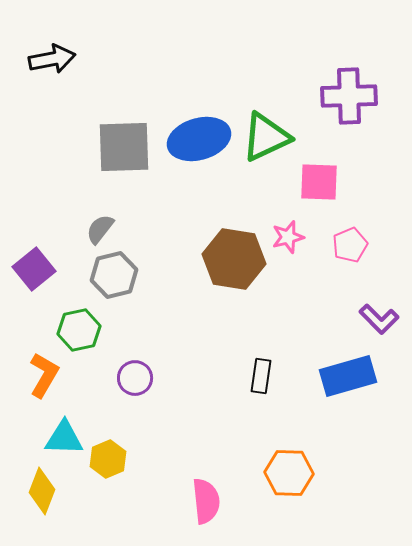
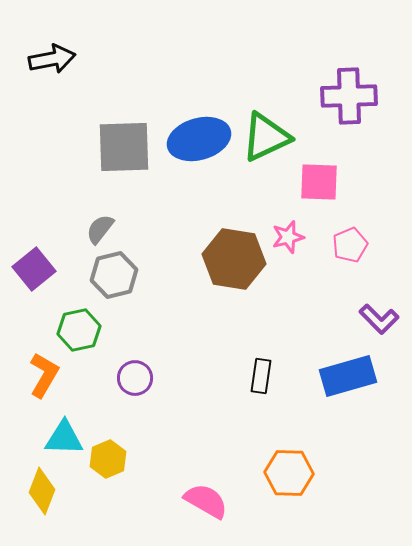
pink semicircle: rotated 54 degrees counterclockwise
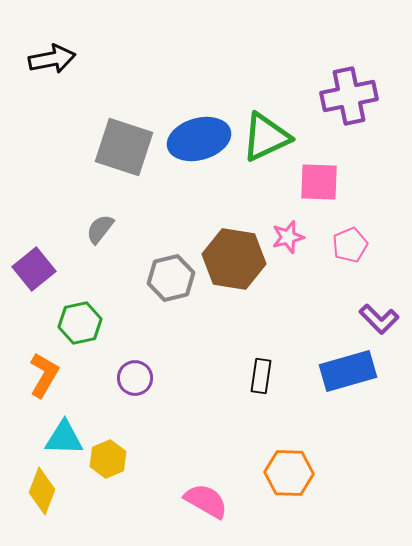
purple cross: rotated 10 degrees counterclockwise
gray square: rotated 20 degrees clockwise
gray hexagon: moved 57 px right, 3 px down
green hexagon: moved 1 px right, 7 px up
blue rectangle: moved 5 px up
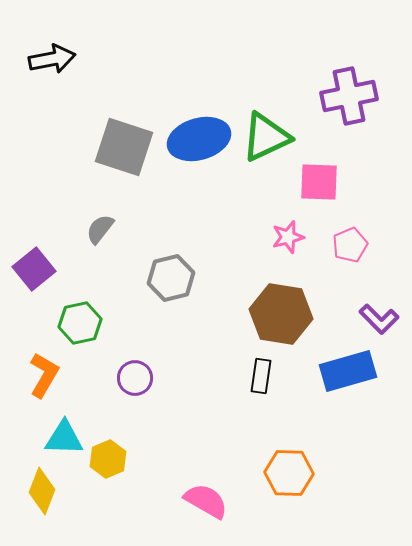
brown hexagon: moved 47 px right, 55 px down
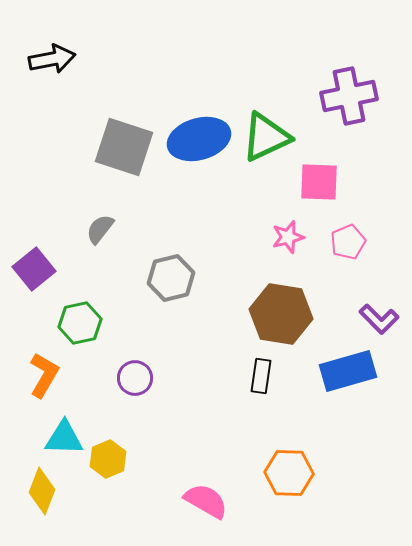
pink pentagon: moved 2 px left, 3 px up
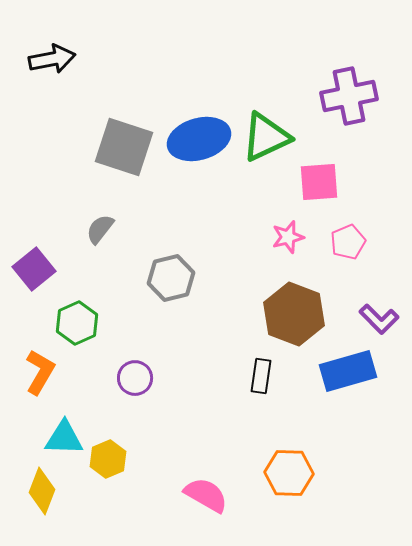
pink square: rotated 6 degrees counterclockwise
brown hexagon: moved 13 px right; rotated 12 degrees clockwise
green hexagon: moved 3 px left; rotated 12 degrees counterclockwise
orange L-shape: moved 4 px left, 3 px up
pink semicircle: moved 6 px up
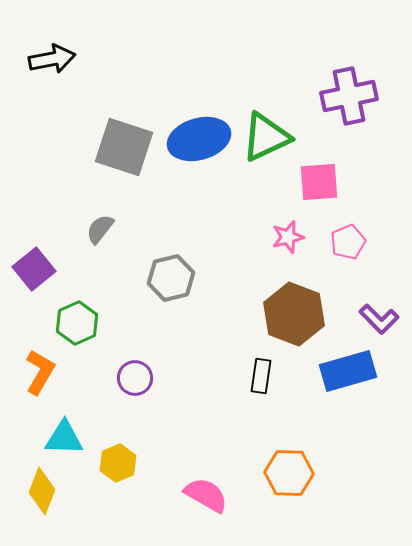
yellow hexagon: moved 10 px right, 4 px down
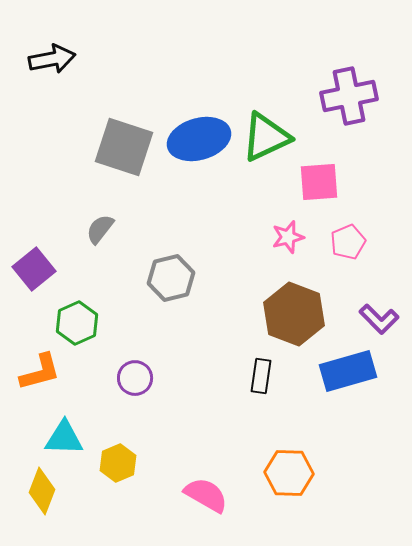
orange L-shape: rotated 45 degrees clockwise
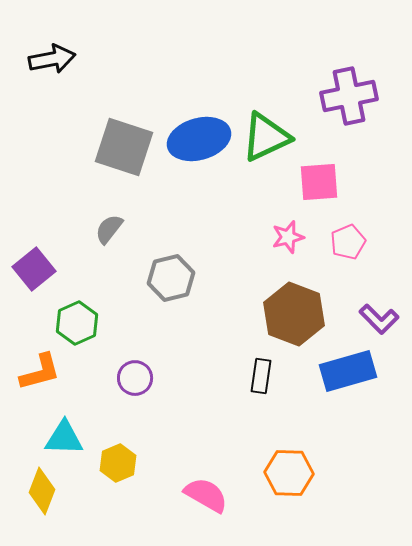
gray semicircle: moved 9 px right
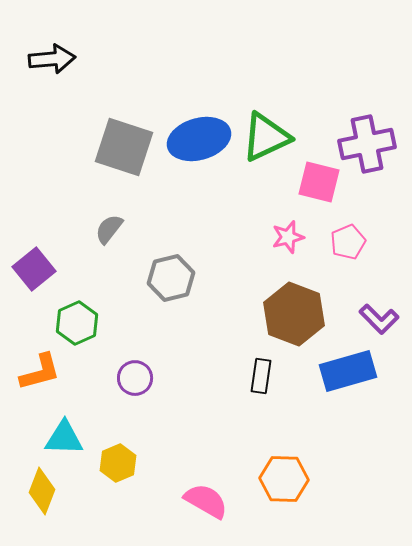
black arrow: rotated 6 degrees clockwise
purple cross: moved 18 px right, 48 px down
pink square: rotated 18 degrees clockwise
orange hexagon: moved 5 px left, 6 px down
pink semicircle: moved 6 px down
